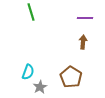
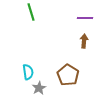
brown arrow: moved 1 px right, 1 px up
cyan semicircle: rotated 28 degrees counterclockwise
brown pentagon: moved 3 px left, 2 px up
gray star: moved 1 px left, 1 px down
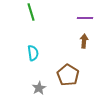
cyan semicircle: moved 5 px right, 19 px up
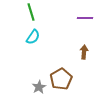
brown arrow: moved 11 px down
cyan semicircle: moved 16 px up; rotated 42 degrees clockwise
brown pentagon: moved 7 px left, 4 px down; rotated 10 degrees clockwise
gray star: moved 1 px up
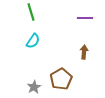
cyan semicircle: moved 4 px down
gray star: moved 5 px left
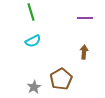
cyan semicircle: rotated 28 degrees clockwise
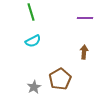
brown pentagon: moved 1 px left
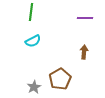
green line: rotated 24 degrees clockwise
